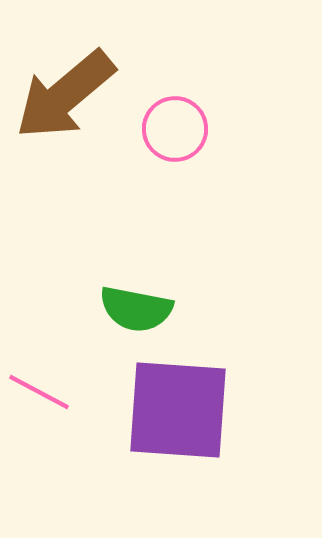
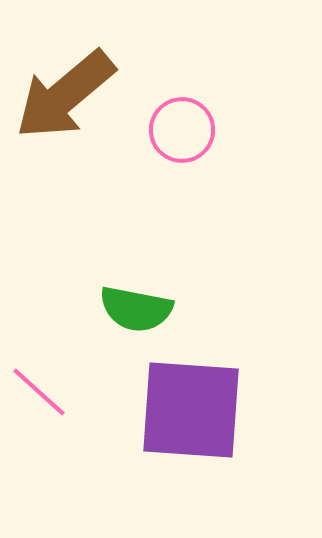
pink circle: moved 7 px right, 1 px down
pink line: rotated 14 degrees clockwise
purple square: moved 13 px right
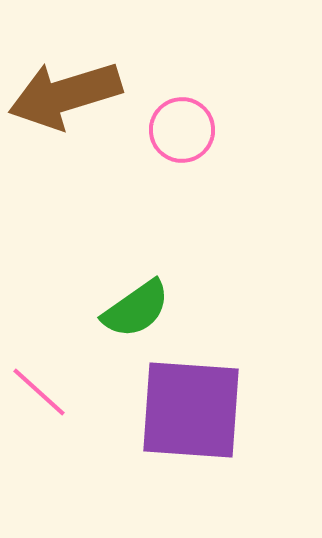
brown arrow: rotated 23 degrees clockwise
green semicircle: rotated 46 degrees counterclockwise
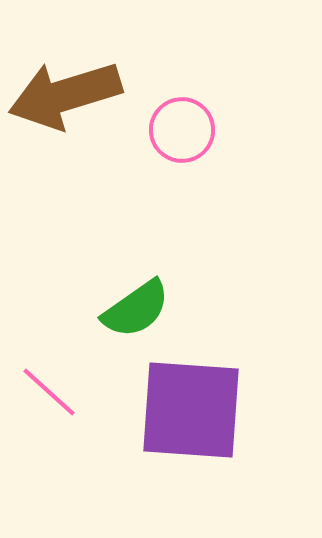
pink line: moved 10 px right
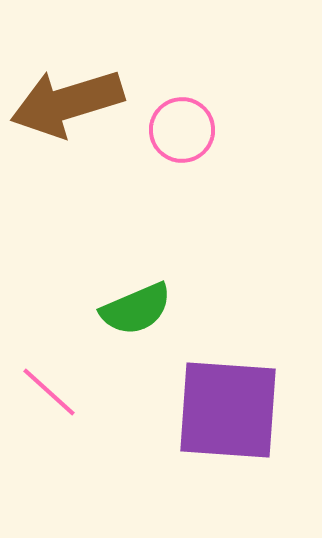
brown arrow: moved 2 px right, 8 px down
green semicircle: rotated 12 degrees clockwise
purple square: moved 37 px right
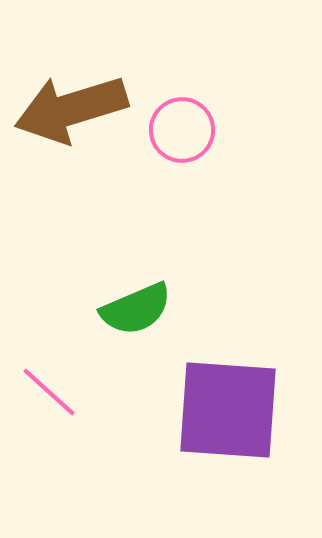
brown arrow: moved 4 px right, 6 px down
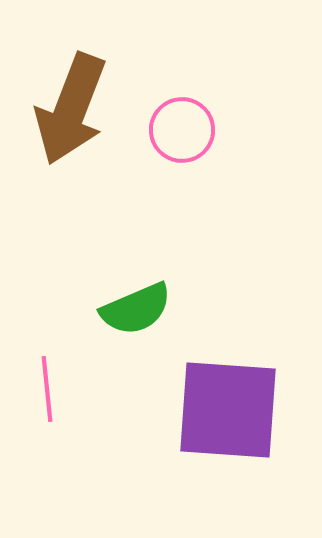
brown arrow: rotated 52 degrees counterclockwise
pink line: moved 2 px left, 3 px up; rotated 42 degrees clockwise
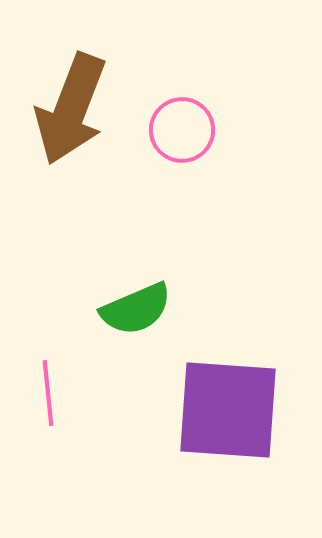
pink line: moved 1 px right, 4 px down
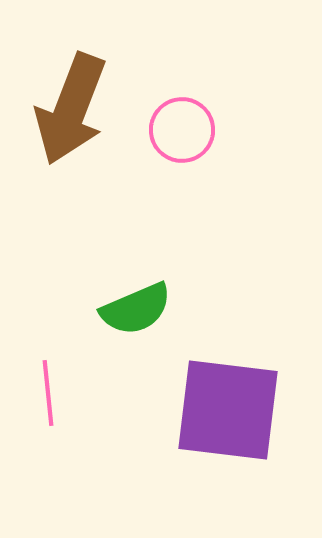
purple square: rotated 3 degrees clockwise
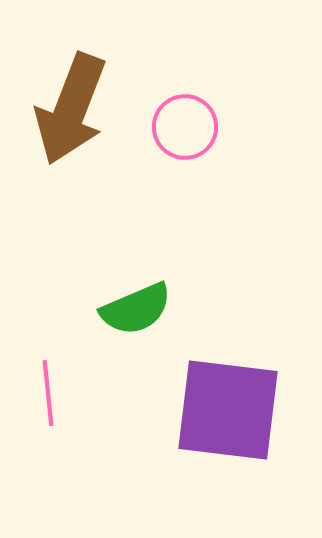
pink circle: moved 3 px right, 3 px up
